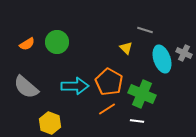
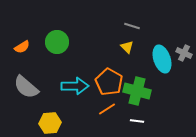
gray line: moved 13 px left, 4 px up
orange semicircle: moved 5 px left, 3 px down
yellow triangle: moved 1 px right, 1 px up
green cross: moved 5 px left, 3 px up; rotated 8 degrees counterclockwise
yellow hexagon: rotated 25 degrees counterclockwise
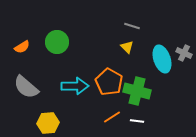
orange line: moved 5 px right, 8 px down
yellow hexagon: moved 2 px left
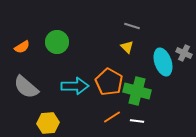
cyan ellipse: moved 1 px right, 3 px down
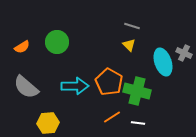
yellow triangle: moved 2 px right, 2 px up
white line: moved 1 px right, 2 px down
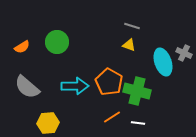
yellow triangle: rotated 24 degrees counterclockwise
gray semicircle: moved 1 px right
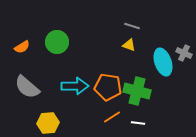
orange pentagon: moved 1 px left, 5 px down; rotated 20 degrees counterclockwise
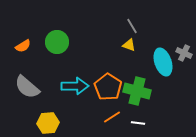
gray line: rotated 42 degrees clockwise
orange semicircle: moved 1 px right, 1 px up
orange pentagon: rotated 24 degrees clockwise
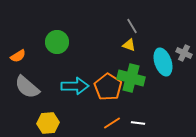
orange semicircle: moved 5 px left, 10 px down
green cross: moved 6 px left, 13 px up
orange line: moved 6 px down
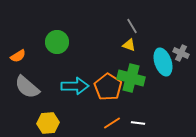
gray cross: moved 3 px left
